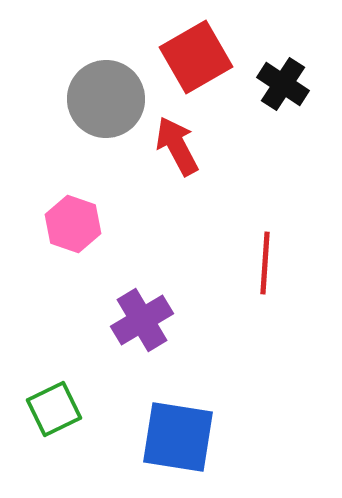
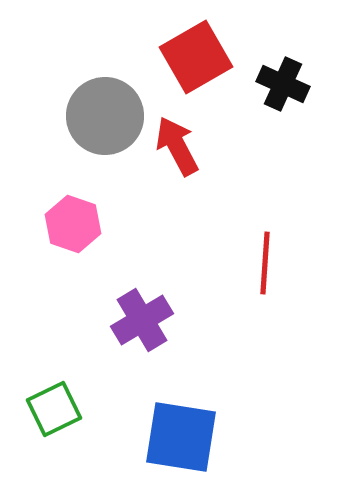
black cross: rotated 9 degrees counterclockwise
gray circle: moved 1 px left, 17 px down
blue square: moved 3 px right
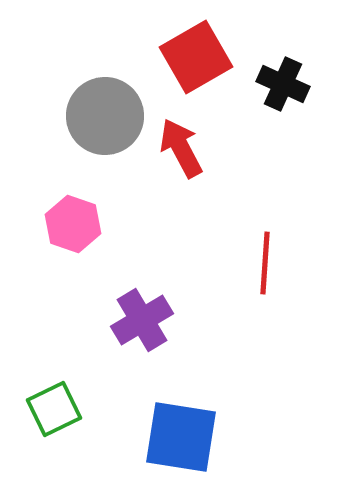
red arrow: moved 4 px right, 2 px down
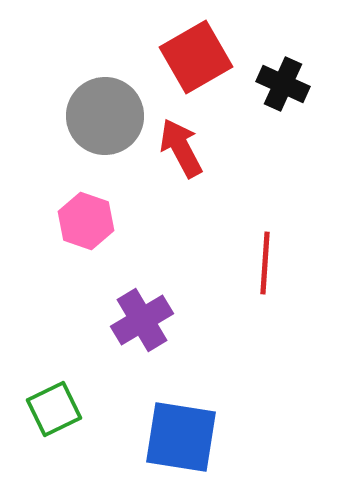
pink hexagon: moved 13 px right, 3 px up
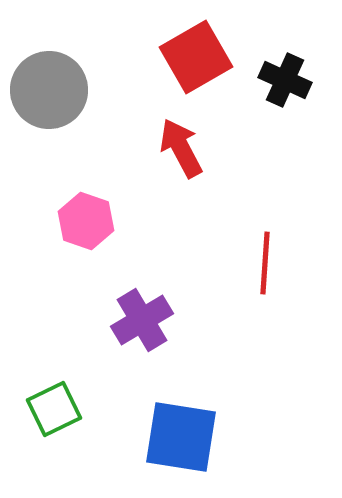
black cross: moved 2 px right, 4 px up
gray circle: moved 56 px left, 26 px up
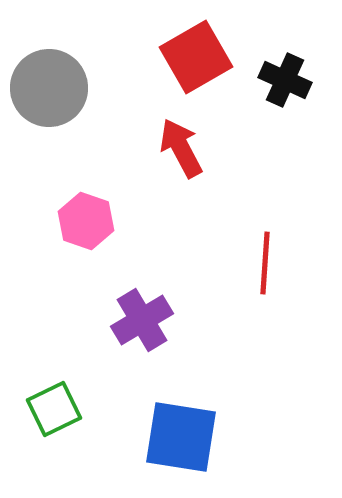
gray circle: moved 2 px up
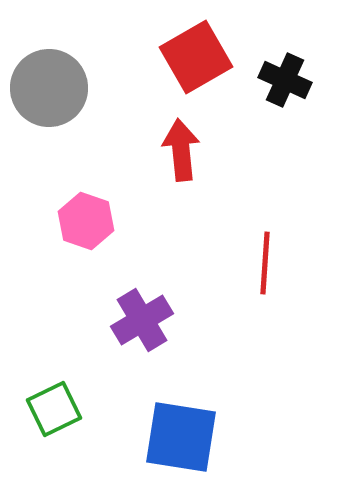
red arrow: moved 2 px down; rotated 22 degrees clockwise
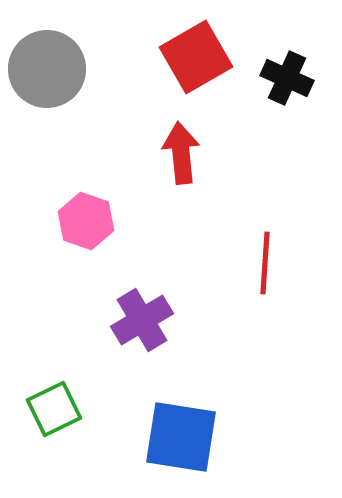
black cross: moved 2 px right, 2 px up
gray circle: moved 2 px left, 19 px up
red arrow: moved 3 px down
